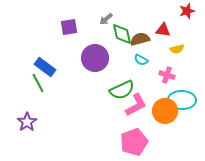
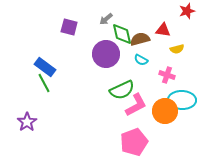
purple square: rotated 24 degrees clockwise
purple circle: moved 11 px right, 4 px up
green line: moved 6 px right
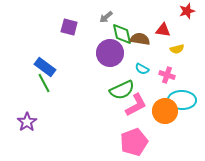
gray arrow: moved 2 px up
brown semicircle: rotated 24 degrees clockwise
purple circle: moved 4 px right, 1 px up
cyan semicircle: moved 1 px right, 9 px down
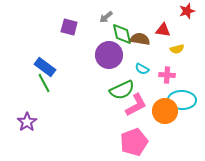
purple circle: moved 1 px left, 2 px down
pink cross: rotated 14 degrees counterclockwise
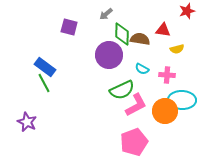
gray arrow: moved 3 px up
green diamond: rotated 15 degrees clockwise
purple star: rotated 12 degrees counterclockwise
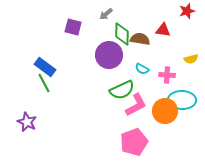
purple square: moved 4 px right
yellow semicircle: moved 14 px right, 10 px down
